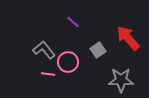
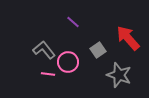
gray star: moved 2 px left, 5 px up; rotated 20 degrees clockwise
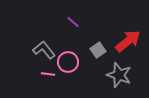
red arrow: moved 3 px down; rotated 92 degrees clockwise
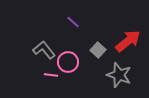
gray square: rotated 14 degrees counterclockwise
pink line: moved 3 px right, 1 px down
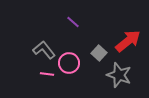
gray square: moved 1 px right, 3 px down
pink circle: moved 1 px right, 1 px down
pink line: moved 4 px left, 1 px up
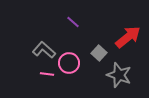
red arrow: moved 4 px up
gray L-shape: rotated 10 degrees counterclockwise
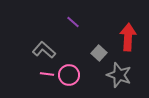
red arrow: rotated 48 degrees counterclockwise
pink circle: moved 12 px down
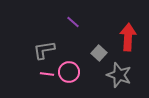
gray L-shape: rotated 50 degrees counterclockwise
pink circle: moved 3 px up
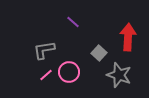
pink line: moved 1 px left, 1 px down; rotated 48 degrees counterclockwise
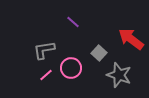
red arrow: moved 3 px right, 2 px down; rotated 56 degrees counterclockwise
pink circle: moved 2 px right, 4 px up
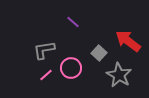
red arrow: moved 3 px left, 2 px down
gray star: rotated 10 degrees clockwise
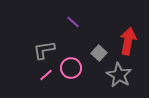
red arrow: rotated 64 degrees clockwise
